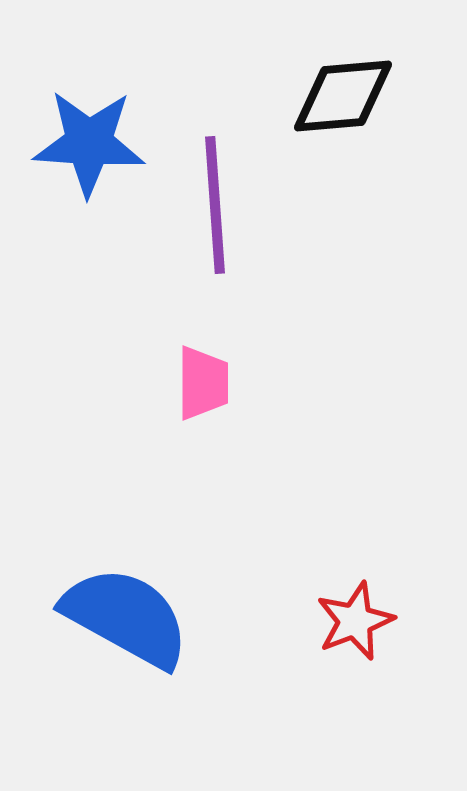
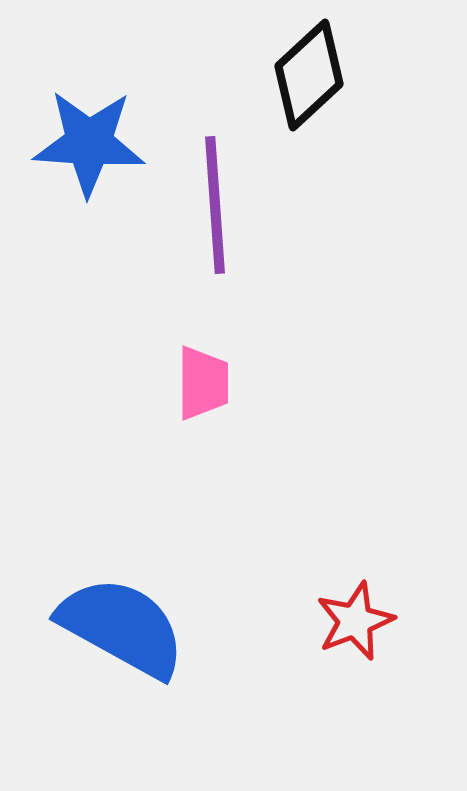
black diamond: moved 34 px left, 21 px up; rotated 38 degrees counterclockwise
blue semicircle: moved 4 px left, 10 px down
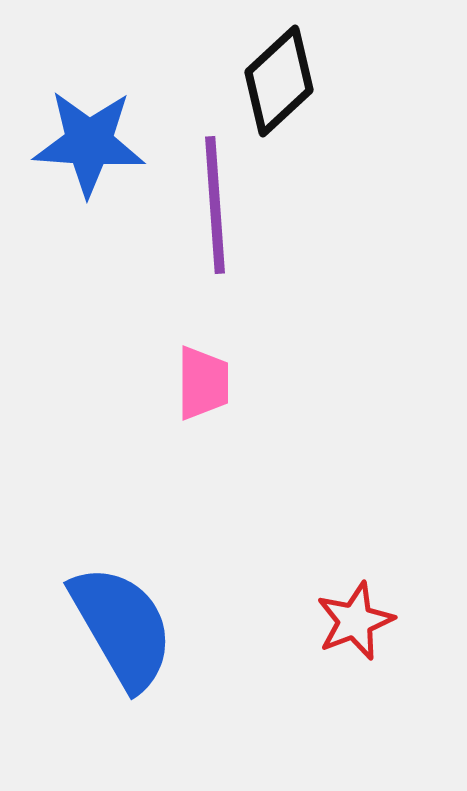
black diamond: moved 30 px left, 6 px down
blue semicircle: rotated 31 degrees clockwise
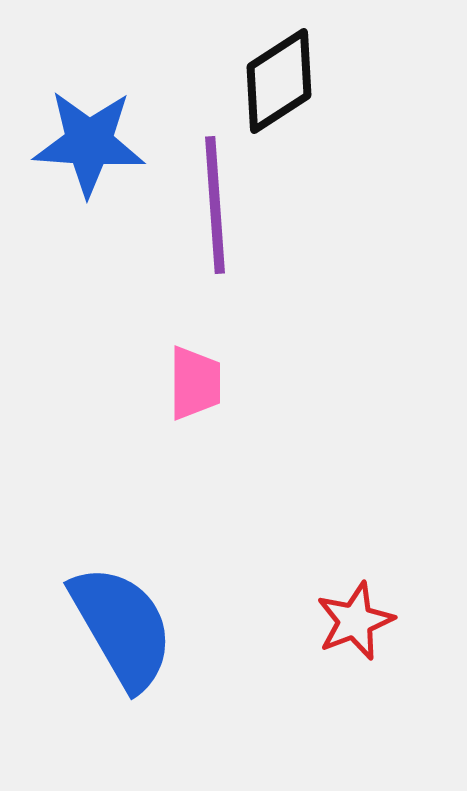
black diamond: rotated 10 degrees clockwise
pink trapezoid: moved 8 px left
